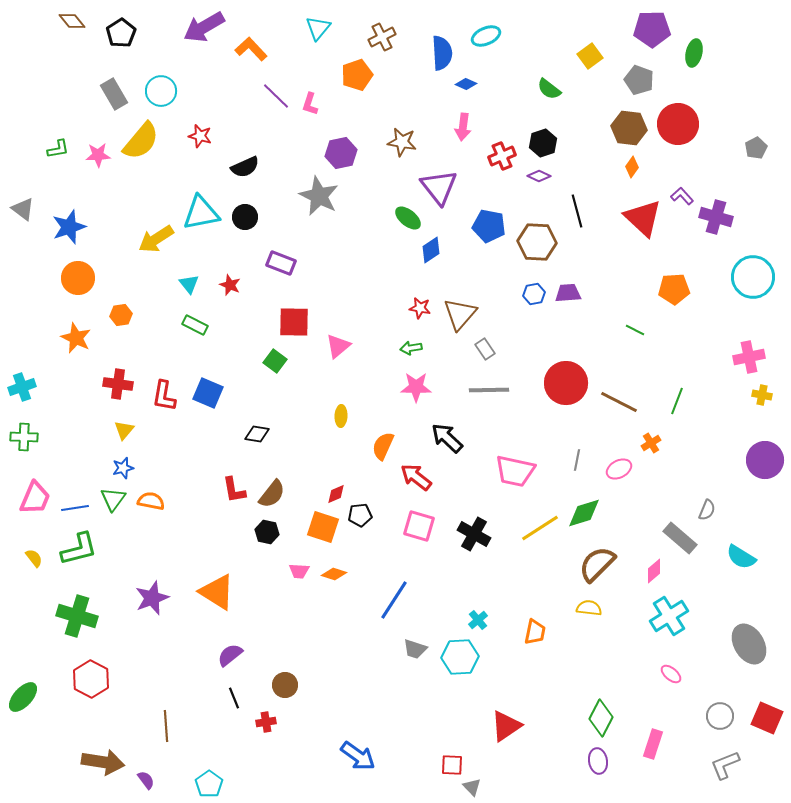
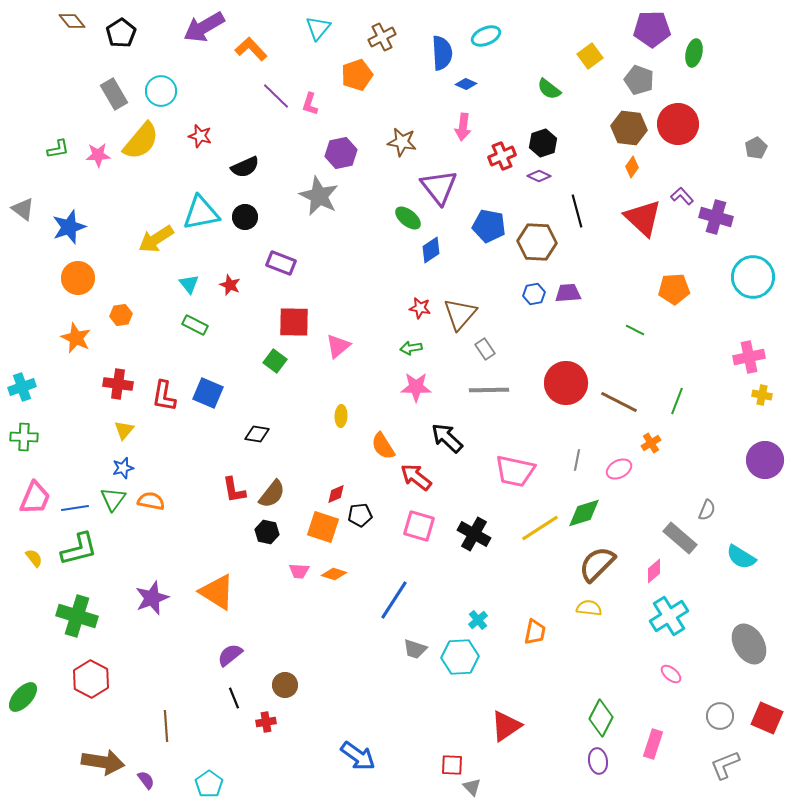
orange semicircle at (383, 446): rotated 56 degrees counterclockwise
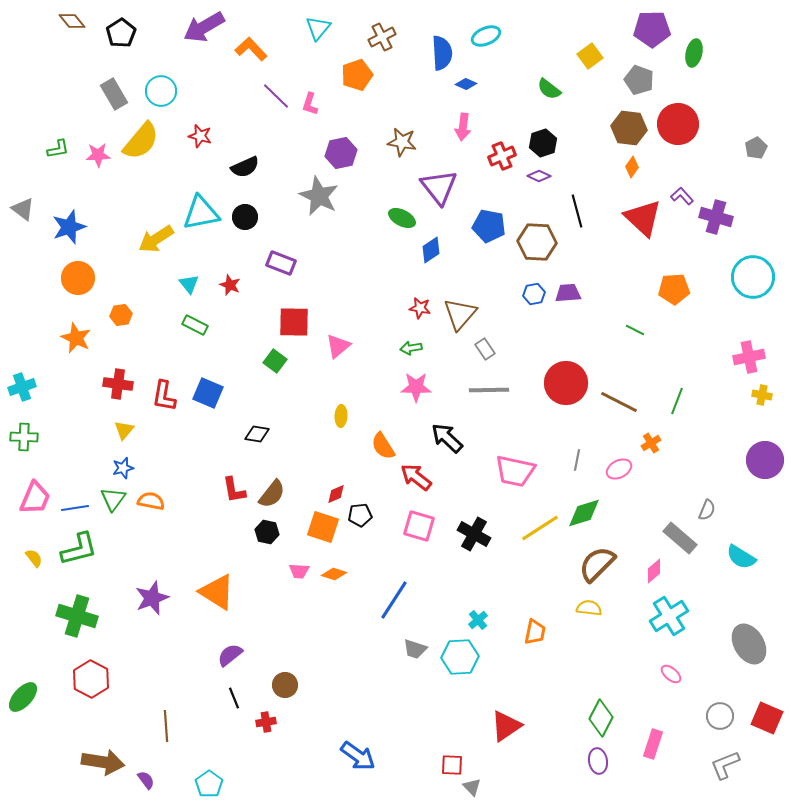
green ellipse at (408, 218): moved 6 px left; rotated 12 degrees counterclockwise
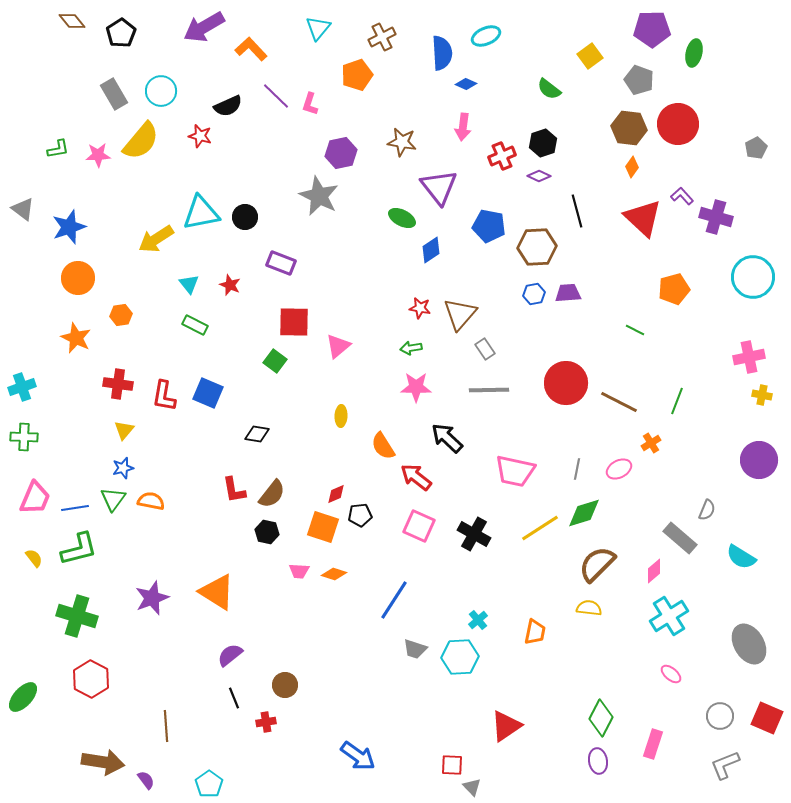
black semicircle at (245, 167): moved 17 px left, 61 px up
brown hexagon at (537, 242): moved 5 px down; rotated 6 degrees counterclockwise
orange pentagon at (674, 289): rotated 12 degrees counterclockwise
gray line at (577, 460): moved 9 px down
purple circle at (765, 460): moved 6 px left
pink square at (419, 526): rotated 8 degrees clockwise
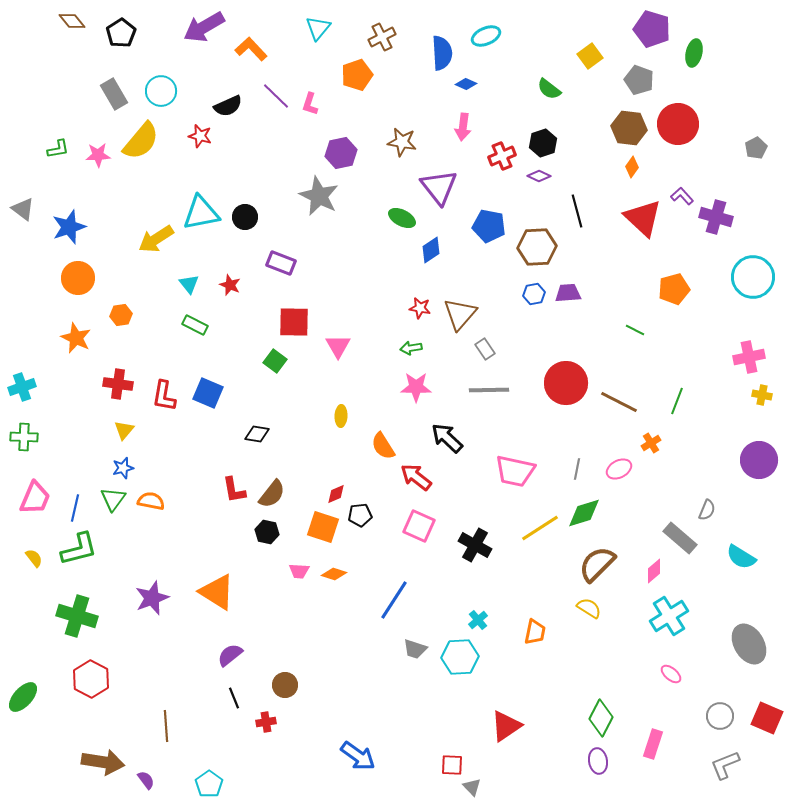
purple pentagon at (652, 29): rotated 18 degrees clockwise
pink triangle at (338, 346): rotated 20 degrees counterclockwise
blue line at (75, 508): rotated 68 degrees counterclockwise
black cross at (474, 534): moved 1 px right, 11 px down
yellow semicircle at (589, 608): rotated 25 degrees clockwise
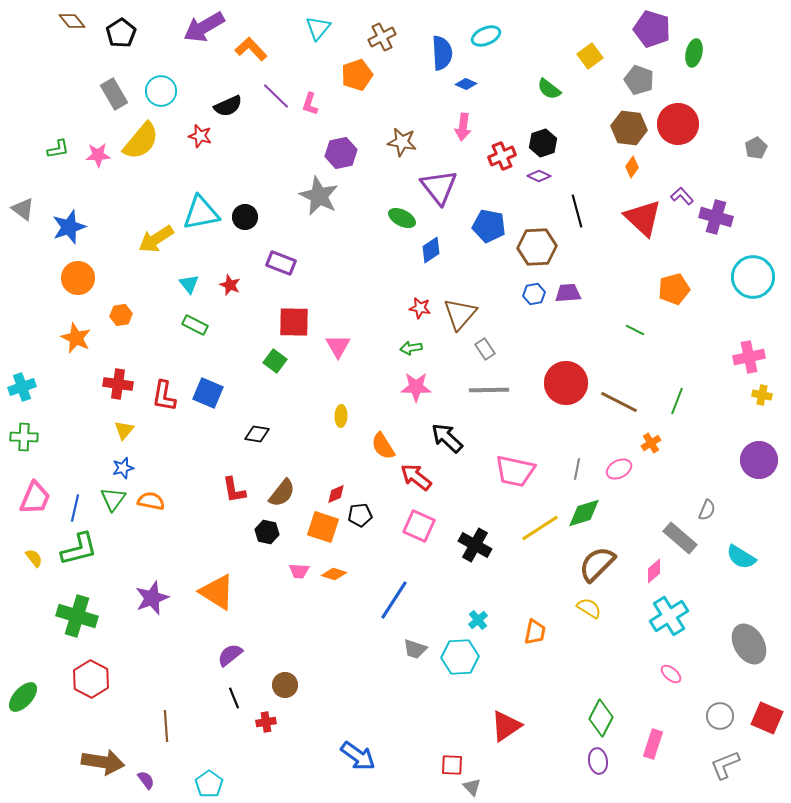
brown semicircle at (272, 494): moved 10 px right, 1 px up
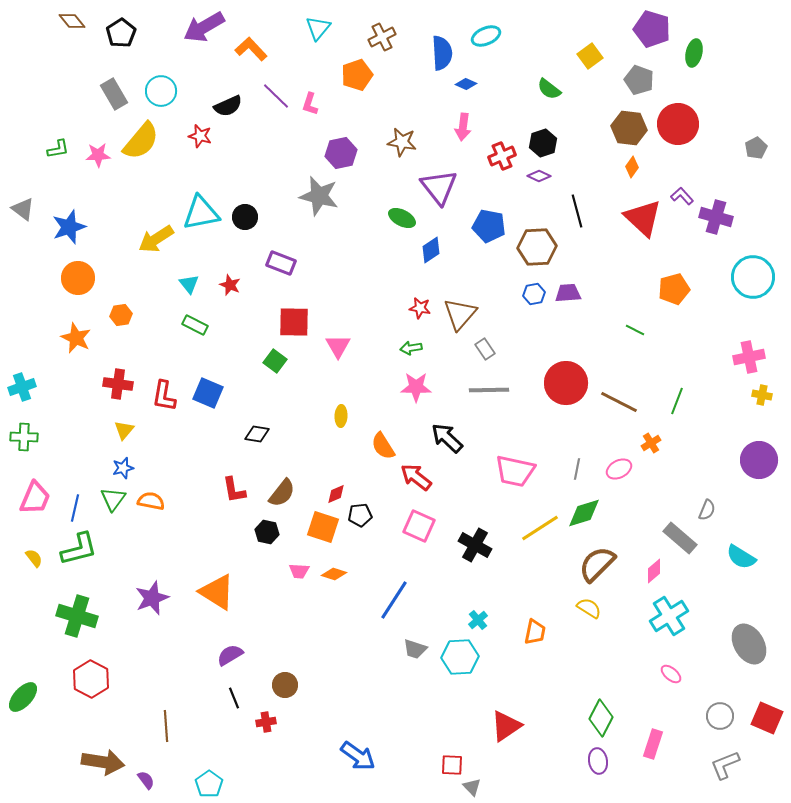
gray star at (319, 196): rotated 12 degrees counterclockwise
purple semicircle at (230, 655): rotated 8 degrees clockwise
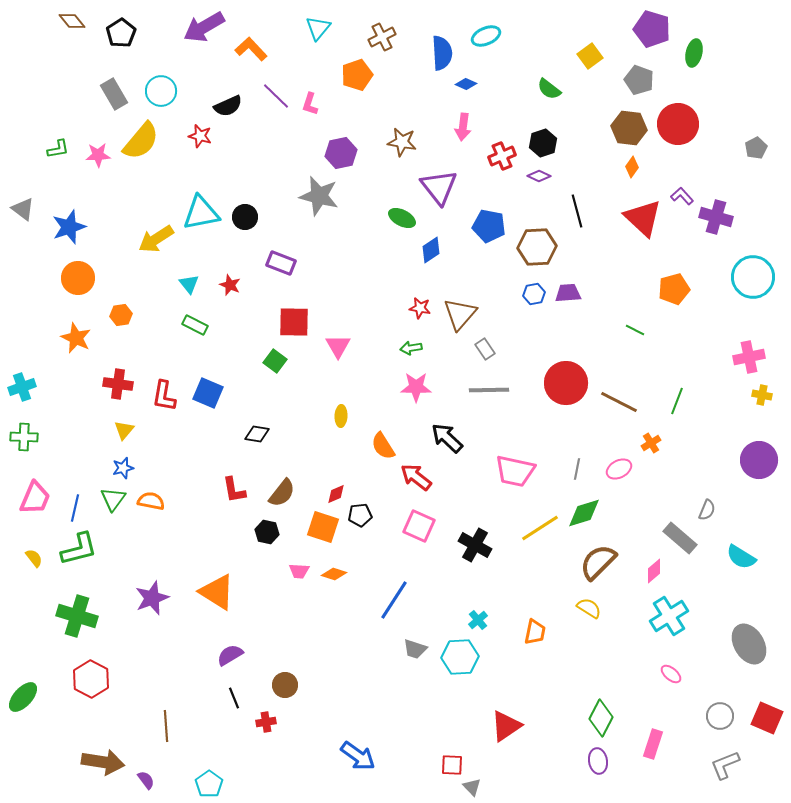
brown semicircle at (597, 564): moved 1 px right, 2 px up
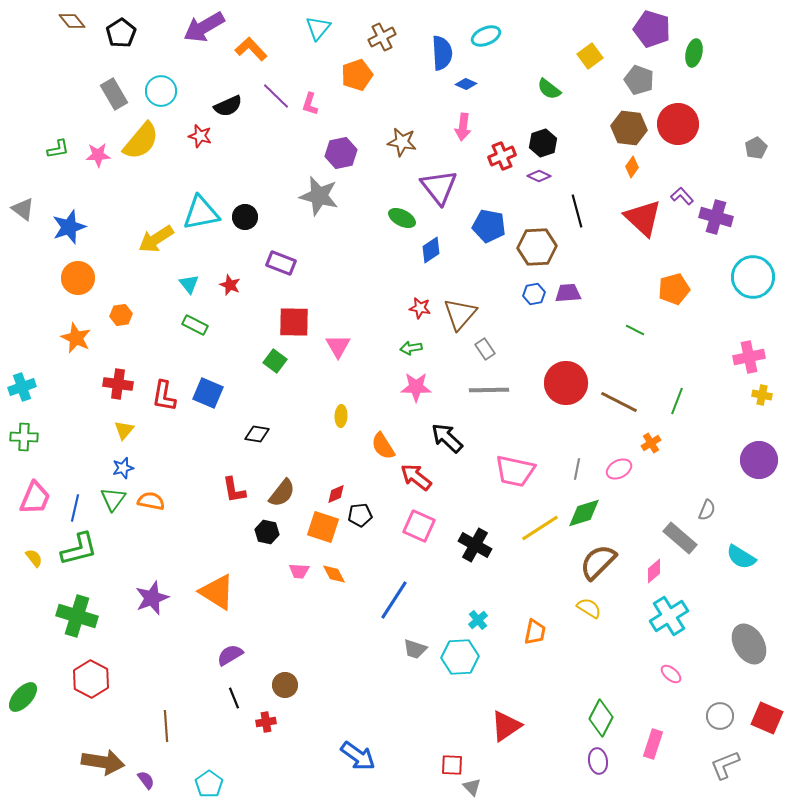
orange diamond at (334, 574): rotated 45 degrees clockwise
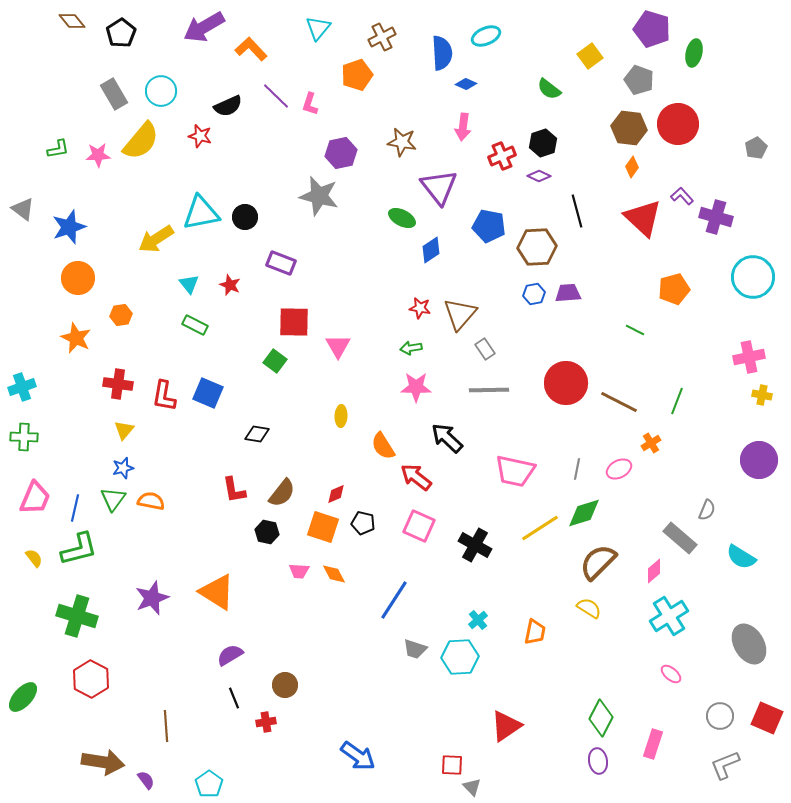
black pentagon at (360, 515): moved 3 px right, 8 px down; rotated 20 degrees clockwise
